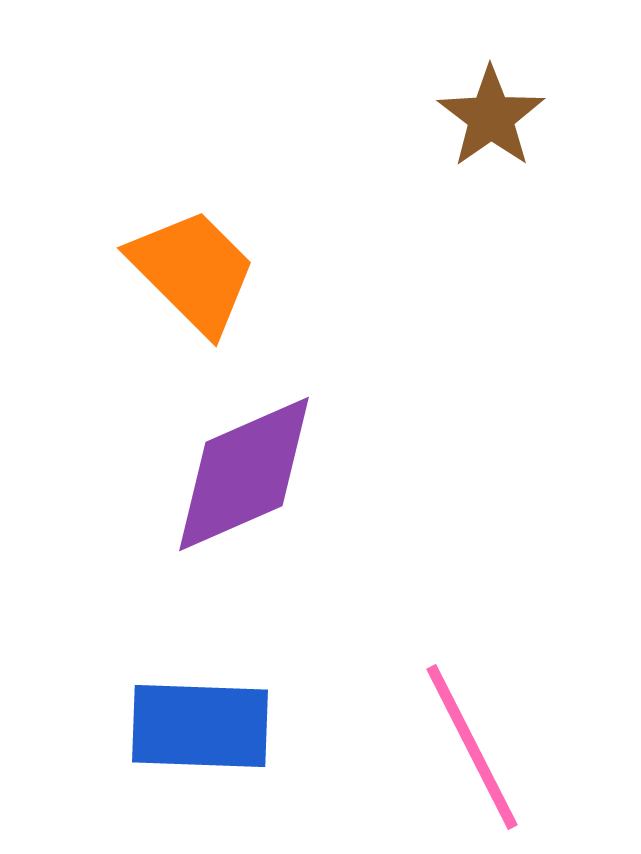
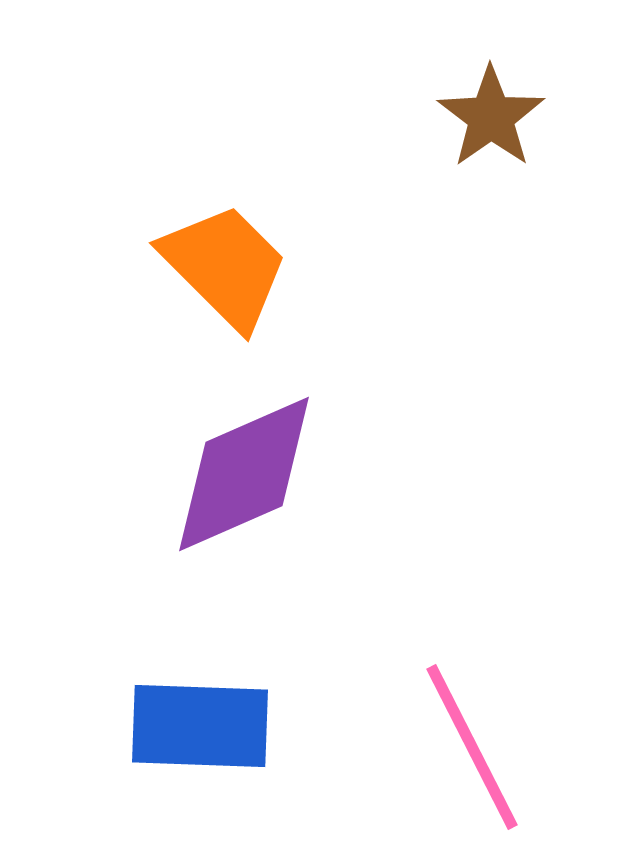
orange trapezoid: moved 32 px right, 5 px up
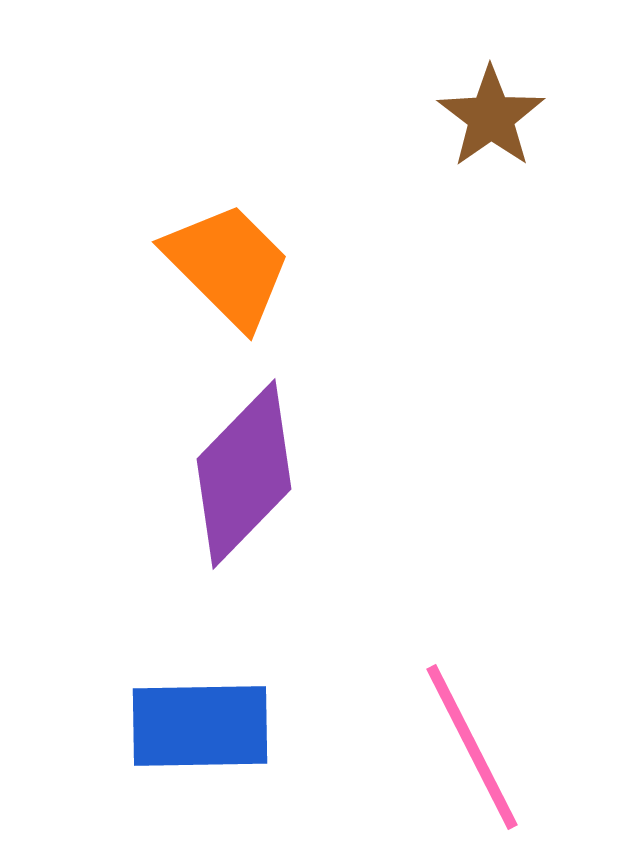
orange trapezoid: moved 3 px right, 1 px up
purple diamond: rotated 22 degrees counterclockwise
blue rectangle: rotated 3 degrees counterclockwise
